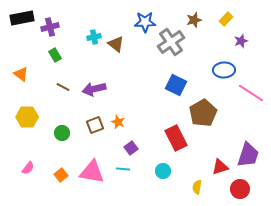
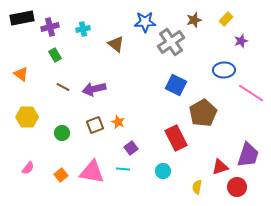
cyan cross: moved 11 px left, 8 px up
red circle: moved 3 px left, 2 px up
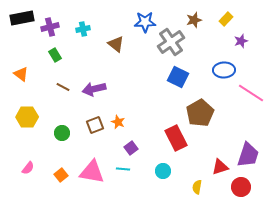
blue square: moved 2 px right, 8 px up
brown pentagon: moved 3 px left
red circle: moved 4 px right
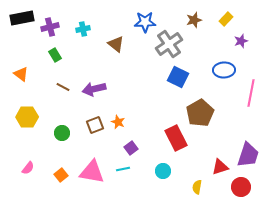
gray cross: moved 2 px left, 2 px down
pink line: rotated 68 degrees clockwise
cyan line: rotated 16 degrees counterclockwise
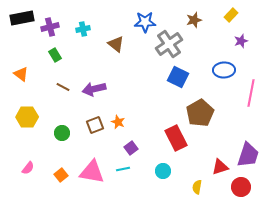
yellow rectangle: moved 5 px right, 4 px up
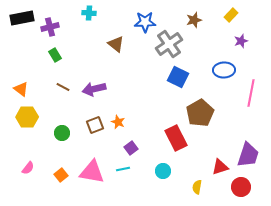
cyan cross: moved 6 px right, 16 px up; rotated 16 degrees clockwise
orange triangle: moved 15 px down
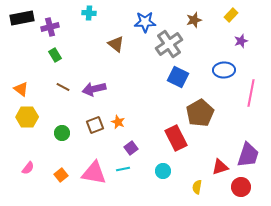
pink triangle: moved 2 px right, 1 px down
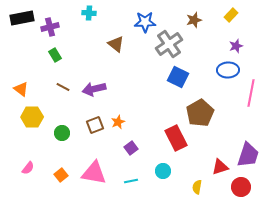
purple star: moved 5 px left, 5 px down
blue ellipse: moved 4 px right
yellow hexagon: moved 5 px right
orange star: rotated 24 degrees clockwise
cyan line: moved 8 px right, 12 px down
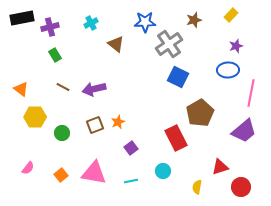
cyan cross: moved 2 px right, 10 px down; rotated 32 degrees counterclockwise
yellow hexagon: moved 3 px right
purple trapezoid: moved 4 px left, 24 px up; rotated 32 degrees clockwise
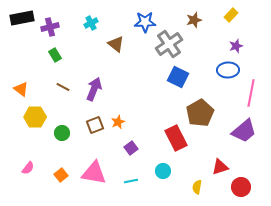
purple arrow: rotated 125 degrees clockwise
